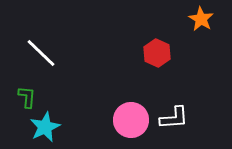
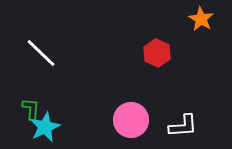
green L-shape: moved 4 px right, 12 px down
white L-shape: moved 9 px right, 8 px down
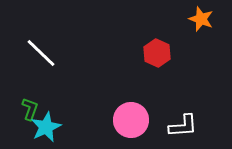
orange star: rotated 10 degrees counterclockwise
green L-shape: moved 1 px left; rotated 15 degrees clockwise
cyan star: moved 1 px right
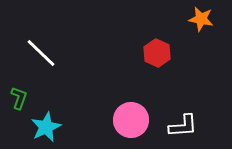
orange star: rotated 10 degrees counterclockwise
green L-shape: moved 11 px left, 11 px up
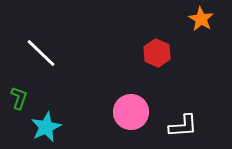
orange star: rotated 20 degrees clockwise
pink circle: moved 8 px up
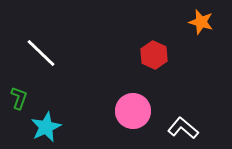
orange star: moved 3 px down; rotated 15 degrees counterclockwise
red hexagon: moved 3 px left, 2 px down
pink circle: moved 2 px right, 1 px up
white L-shape: moved 2 px down; rotated 136 degrees counterclockwise
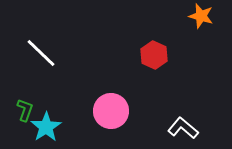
orange star: moved 6 px up
green L-shape: moved 6 px right, 12 px down
pink circle: moved 22 px left
cyan star: rotated 8 degrees counterclockwise
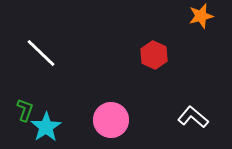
orange star: rotated 30 degrees counterclockwise
pink circle: moved 9 px down
white L-shape: moved 10 px right, 11 px up
